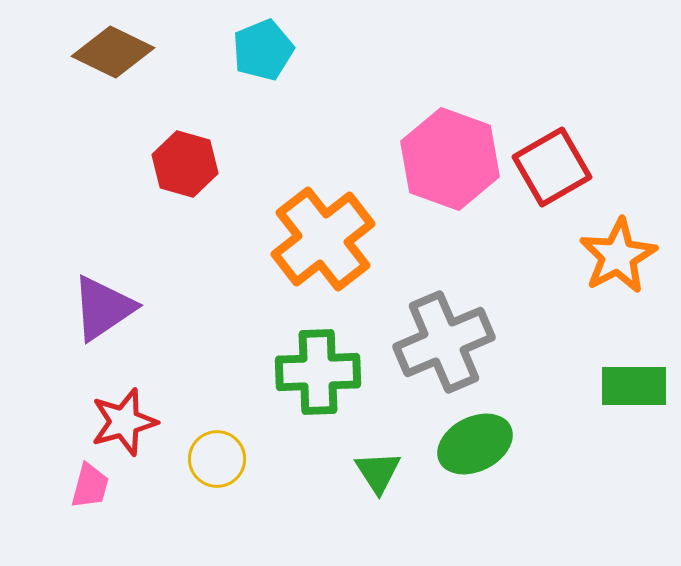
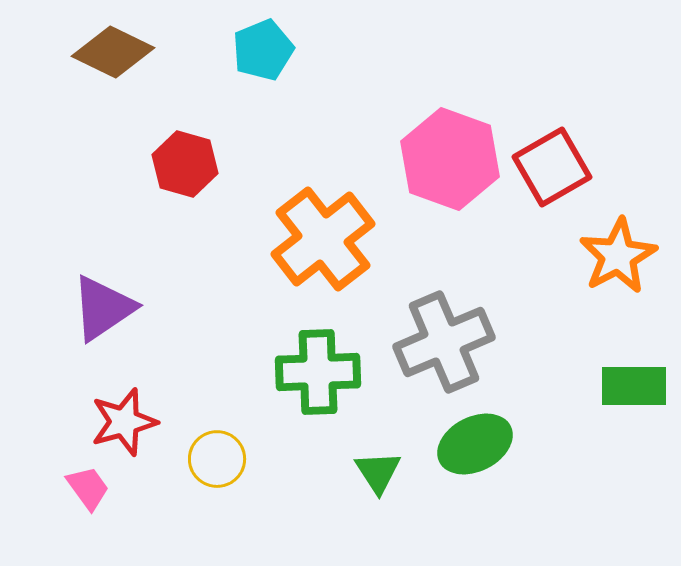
pink trapezoid: moved 2 px left, 2 px down; rotated 51 degrees counterclockwise
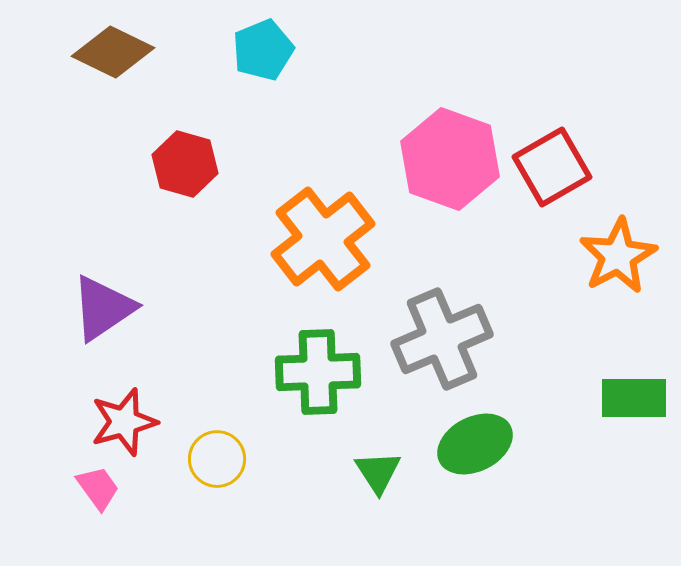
gray cross: moved 2 px left, 3 px up
green rectangle: moved 12 px down
pink trapezoid: moved 10 px right
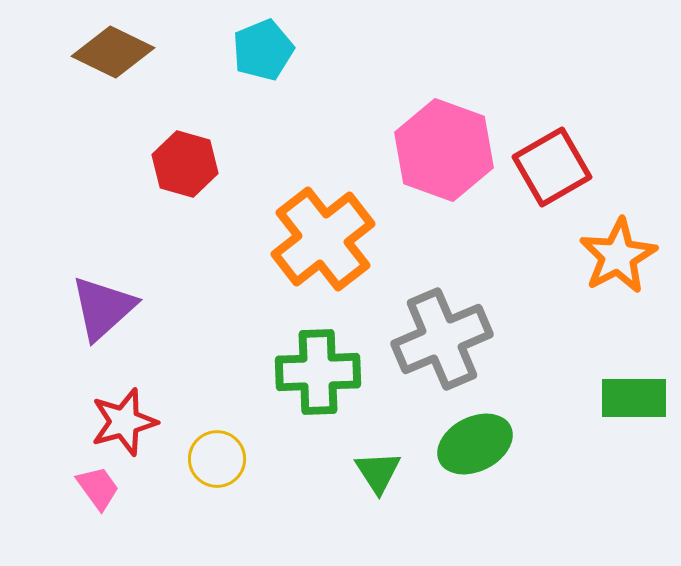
pink hexagon: moved 6 px left, 9 px up
purple triangle: rotated 8 degrees counterclockwise
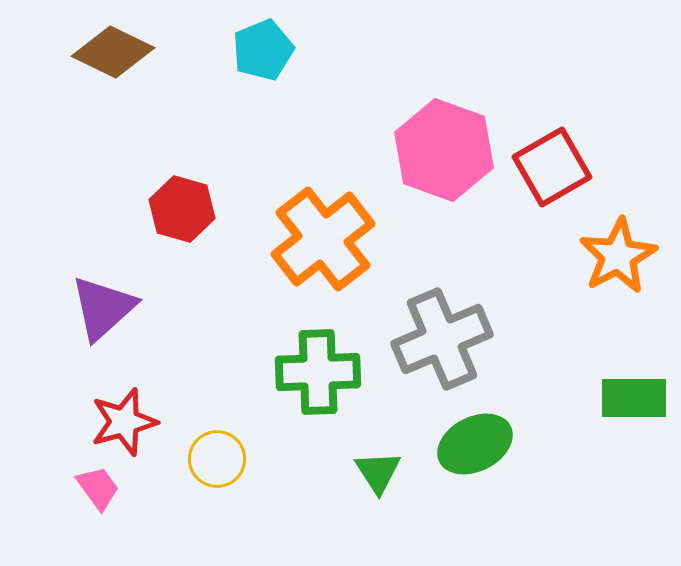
red hexagon: moved 3 px left, 45 px down
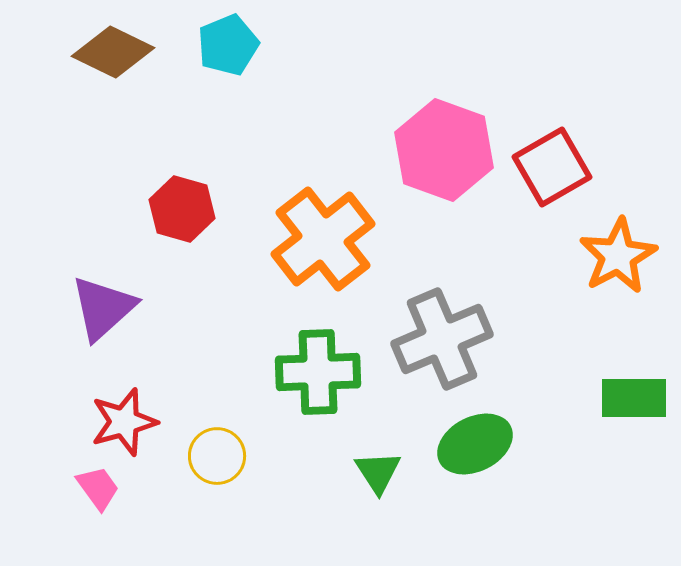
cyan pentagon: moved 35 px left, 5 px up
yellow circle: moved 3 px up
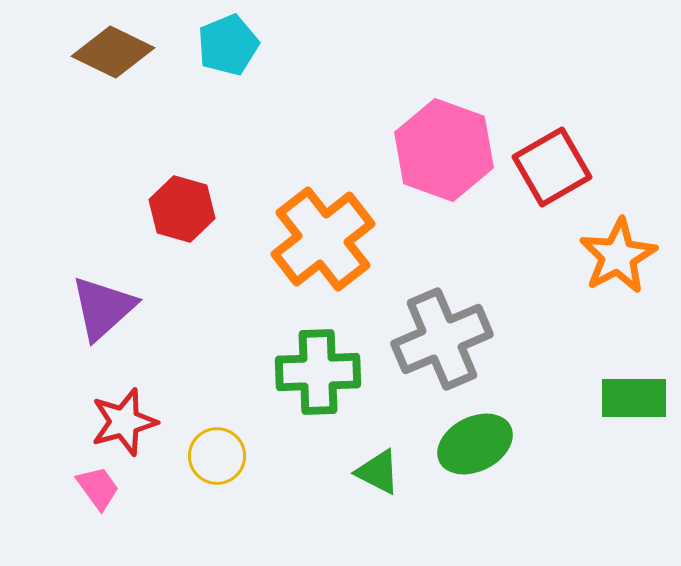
green triangle: rotated 30 degrees counterclockwise
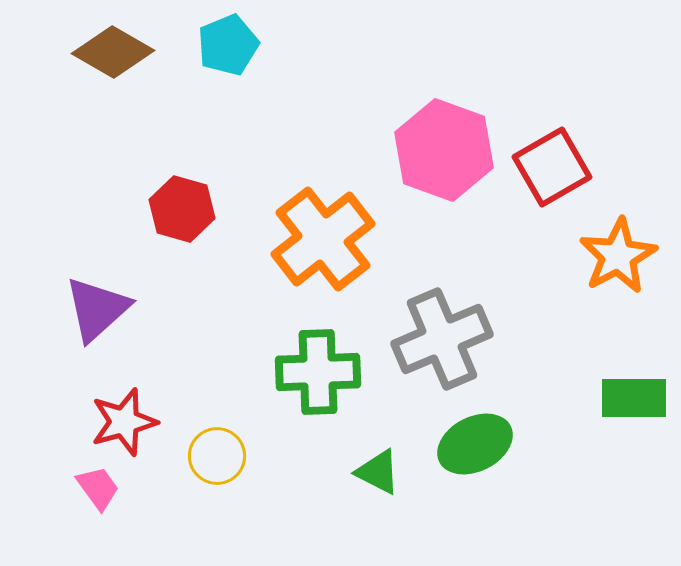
brown diamond: rotated 4 degrees clockwise
purple triangle: moved 6 px left, 1 px down
